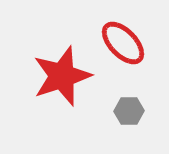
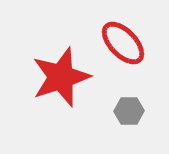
red star: moved 1 px left, 1 px down
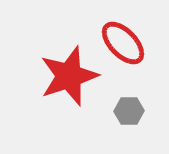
red star: moved 8 px right, 1 px up
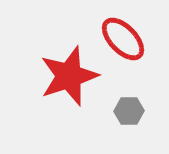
red ellipse: moved 4 px up
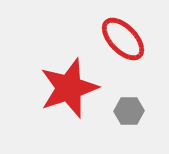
red star: moved 12 px down
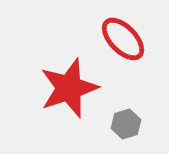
gray hexagon: moved 3 px left, 13 px down; rotated 16 degrees counterclockwise
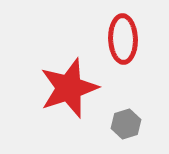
red ellipse: rotated 42 degrees clockwise
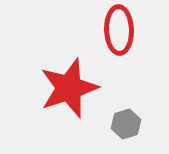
red ellipse: moved 4 px left, 9 px up
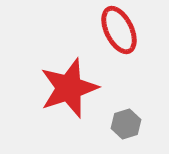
red ellipse: rotated 24 degrees counterclockwise
